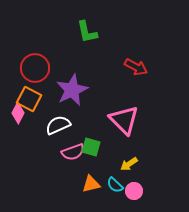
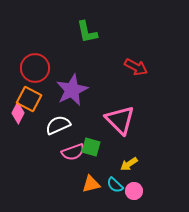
pink triangle: moved 4 px left
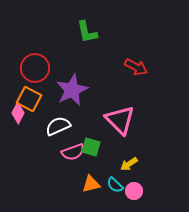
white semicircle: moved 1 px down
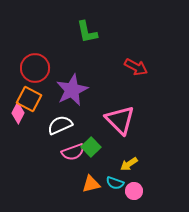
white semicircle: moved 2 px right, 1 px up
green square: rotated 30 degrees clockwise
cyan semicircle: moved 2 px up; rotated 24 degrees counterclockwise
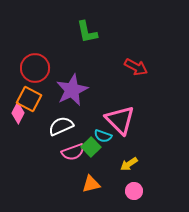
white semicircle: moved 1 px right, 1 px down
cyan semicircle: moved 12 px left, 47 px up
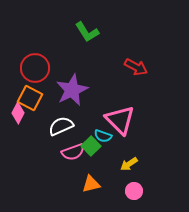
green L-shape: rotated 20 degrees counterclockwise
orange square: moved 1 px right, 1 px up
green square: moved 1 px up
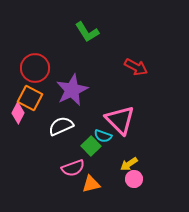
pink semicircle: moved 16 px down
pink circle: moved 12 px up
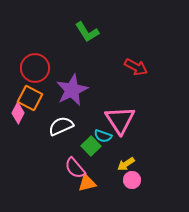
pink triangle: rotated 12 degrees clockwise
yellow arrow: moved 3 px left
pink semicircle: moved 2 px right; rotated 70 degrees clockwise
pink circle: moved 2 px left, 1 px down
orange triangle: moved 4 px left, 1 px up
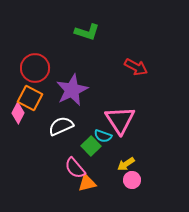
green L-shape: rotated 40 degrees counterclockwise
